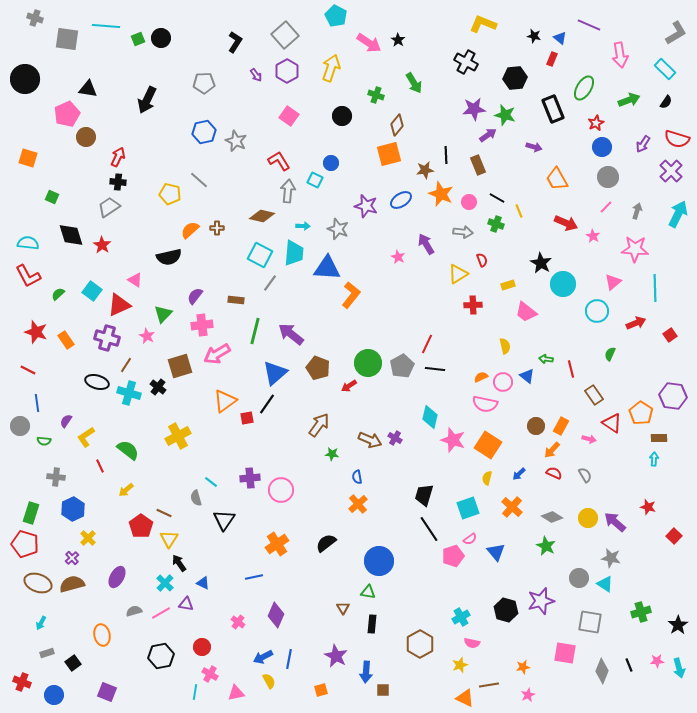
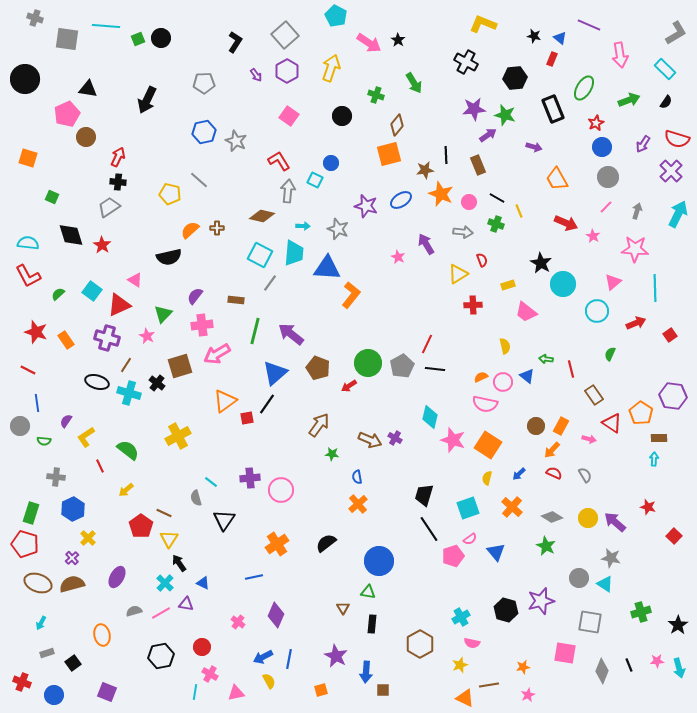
black cross at (158, 387): moved 1 px left, 4 px up
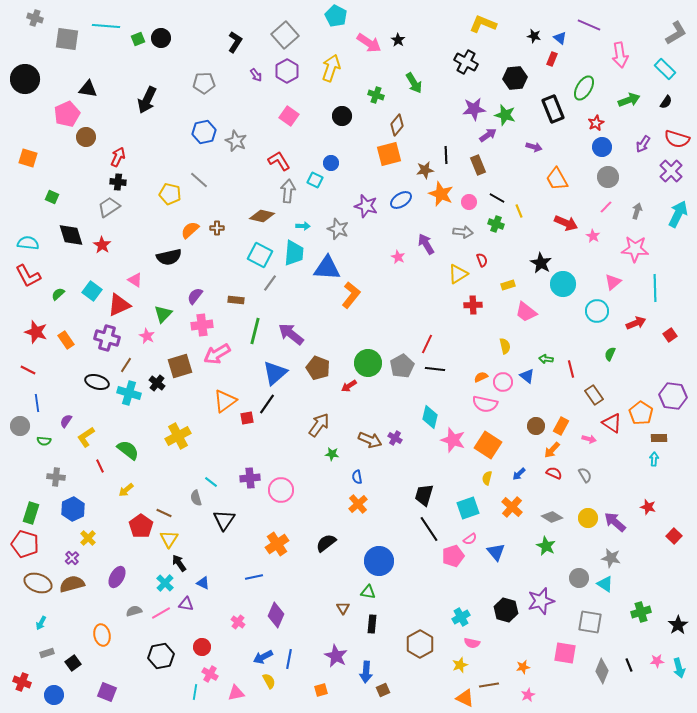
brown square at (383, 690): rotated 24 degrees counterclockwise
